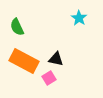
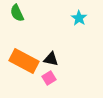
green semicircle: moved 14 px up
black triangle: moved 5 px left
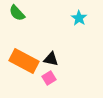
green semicircle: rotated 18 degrees counterclockwise
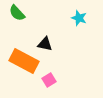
cyan star: rotated 14 degrees counterclockwise
black triangle: moved 6 px left, 15 px up
pink square: moved 2 px down
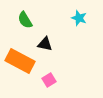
green semicircle: moved 8 px right, 7 px down; rotated 12 degrees clockwise
orange rectangle: moved 4 px left
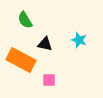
cyan star: moved 22 px down
orange rectangle: moved 1 px right, 1 px up
pink square: rotated 32 degrees clockwise
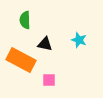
green semicircle: rotated 30 degrees clockwise
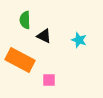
black triangle: moved 1 px left, 8 px up; rotated 14 degrees clockwise
orange rectangle: moved 1 px left
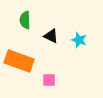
black triangle: moved 7 px right
orange rectangle: moved 1 px left, 1 px down; rotated 8 degrees counterclockwise
